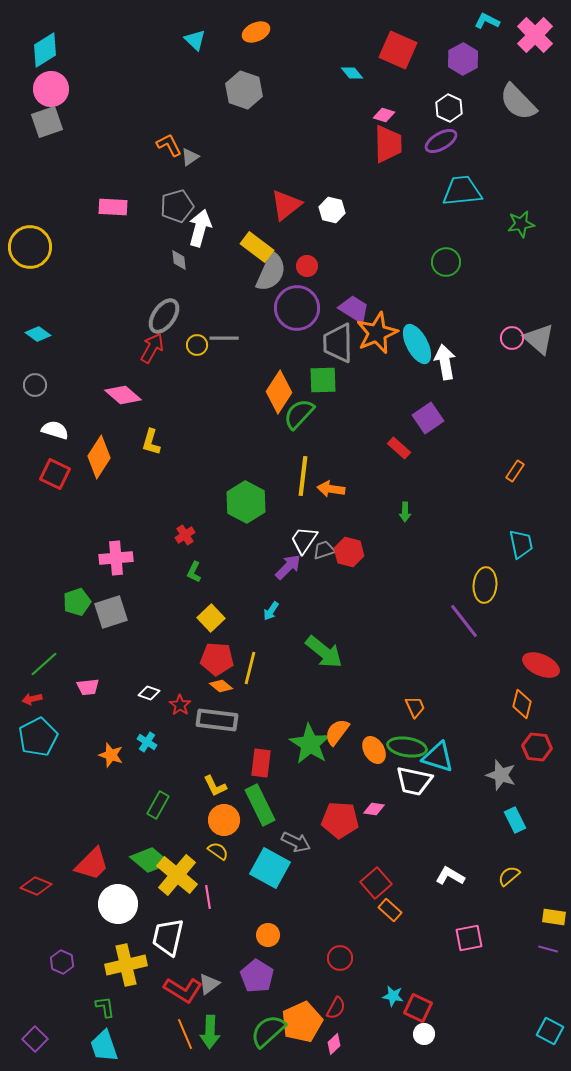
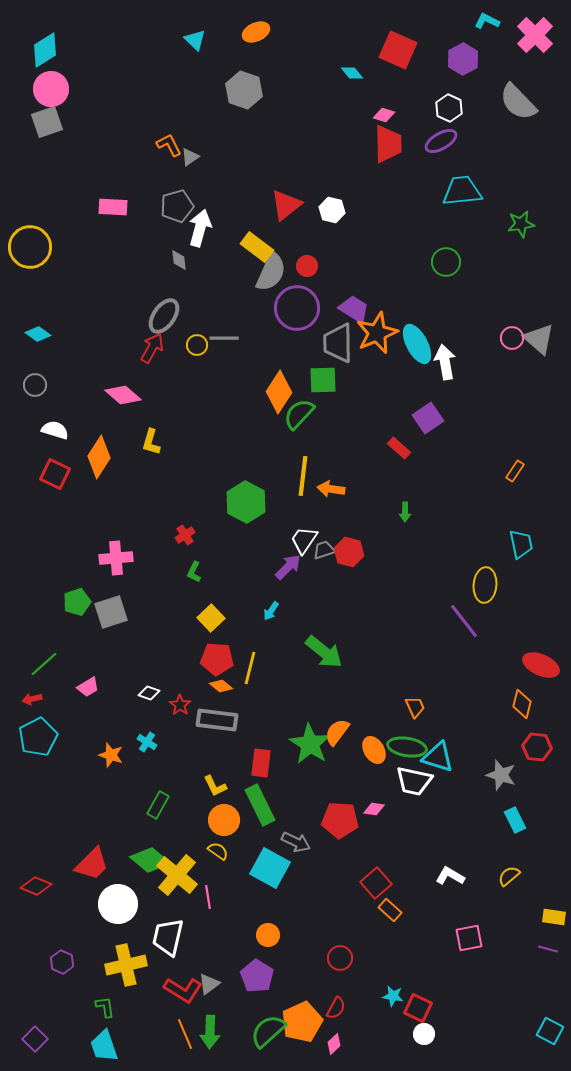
pink trapezoid at (88, 687): rotated 25 degrees counterclockwise
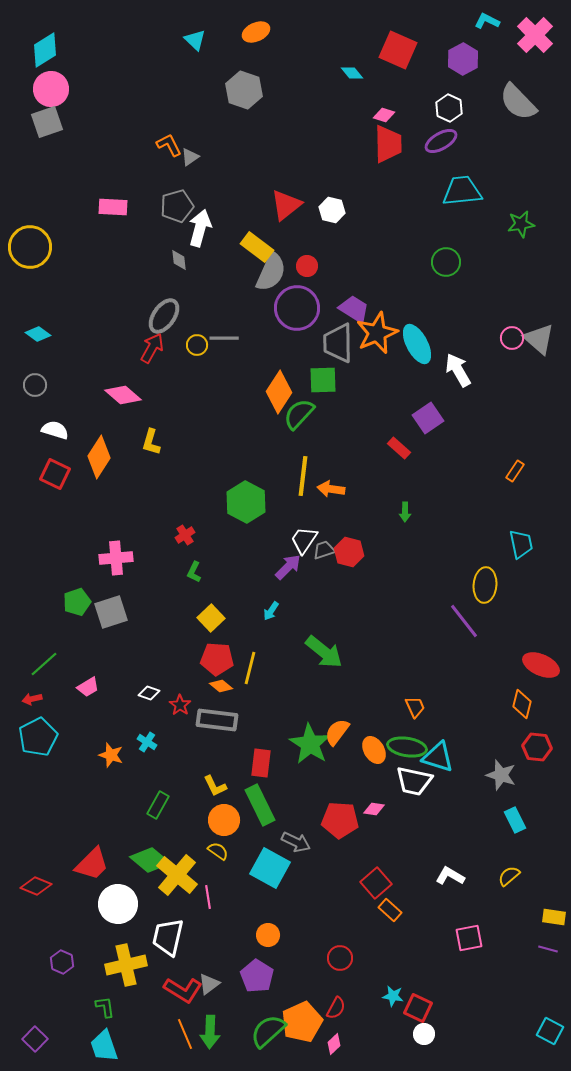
white arrow at (445, 362): moved 13 px right, 8 px down; rotated 20 degrees counterclockwise
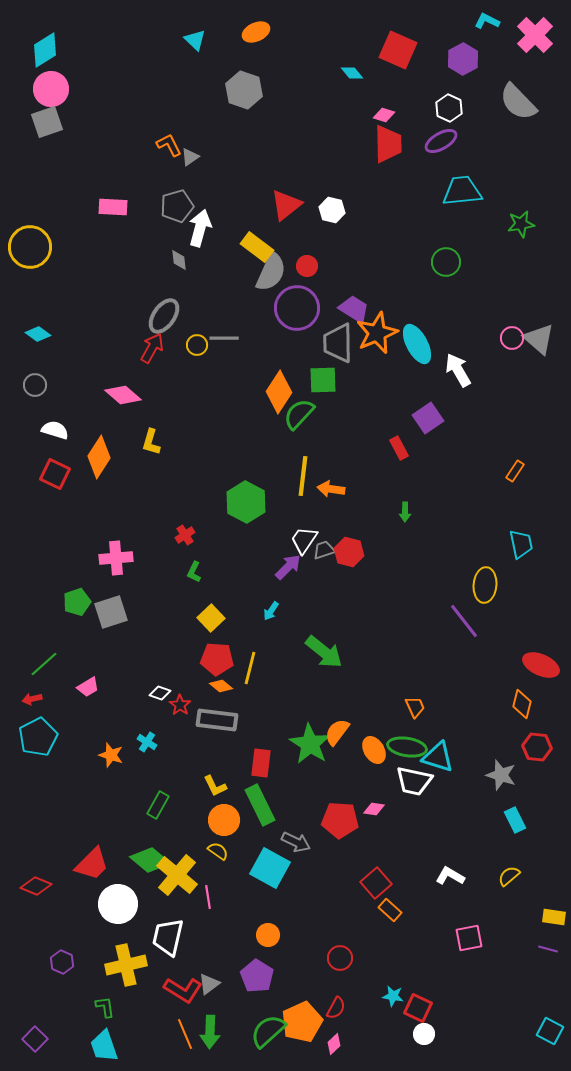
red rectangle at (399, 448): rotated 20 degrees clockwise
white diamond at (149, 693): moved 11 px right
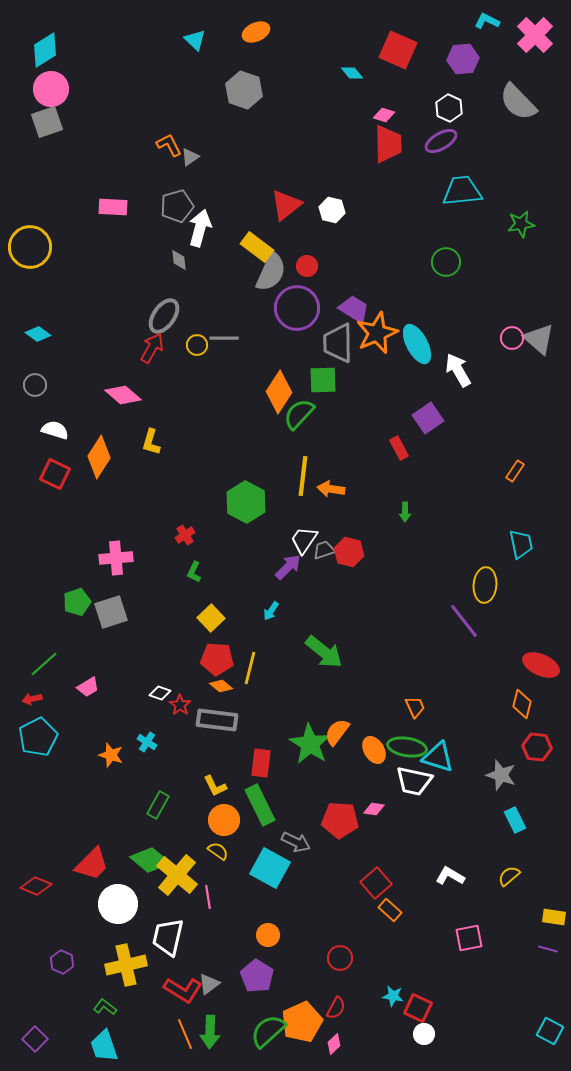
purple hexagon at (463, 59): rotated 24 degrees clockwise
green L-shape at (105, 1007): rotated 45 degrees counterclockwise
